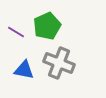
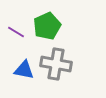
gray cross: moved 3 px left, 1 px down; rotated 12 degrees counterclockwise
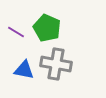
green pentagon: moved 2 px down; rotated 24 degrees counterclockwise
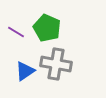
blue triangle: moved 1 px right, 1 px down; rotated 45 degrees counterclockwise
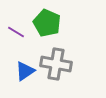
green pentagon: moved 5 px up
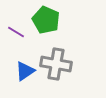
green pentagon: moved 1 px left, 3 px up
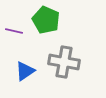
purple line: moved 2 px left, 1 px up; rotated 18 degrees counterclockwise
gray cross: moved 8 px right, 2 px up
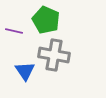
gray cross: moved 10 px left, 7 px up
blue triangle: rotated 30 degrees counterclockwise
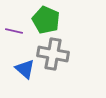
gray cross: moved 1 px left, 1 px up
blue triangle: moved 2 px up; rotated 15 degrees counterclockwise
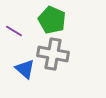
green pentagon: moved 6 px right
purple line: rotated 18 degrees clockwise
